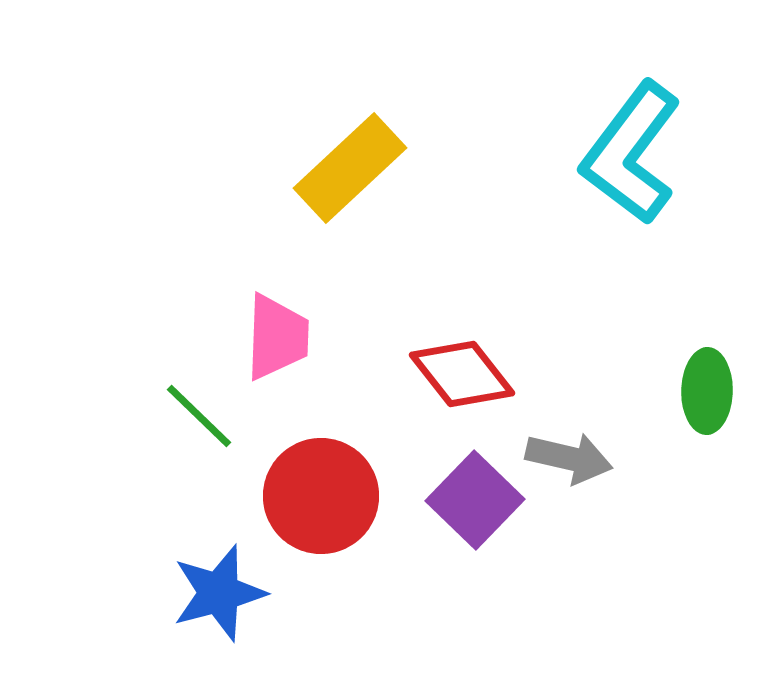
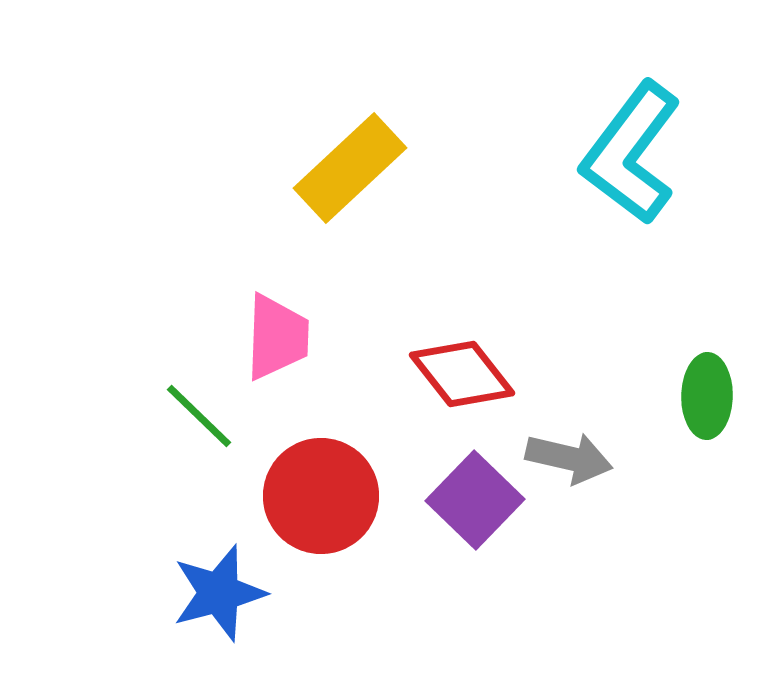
green ellipse: moved 5 px down
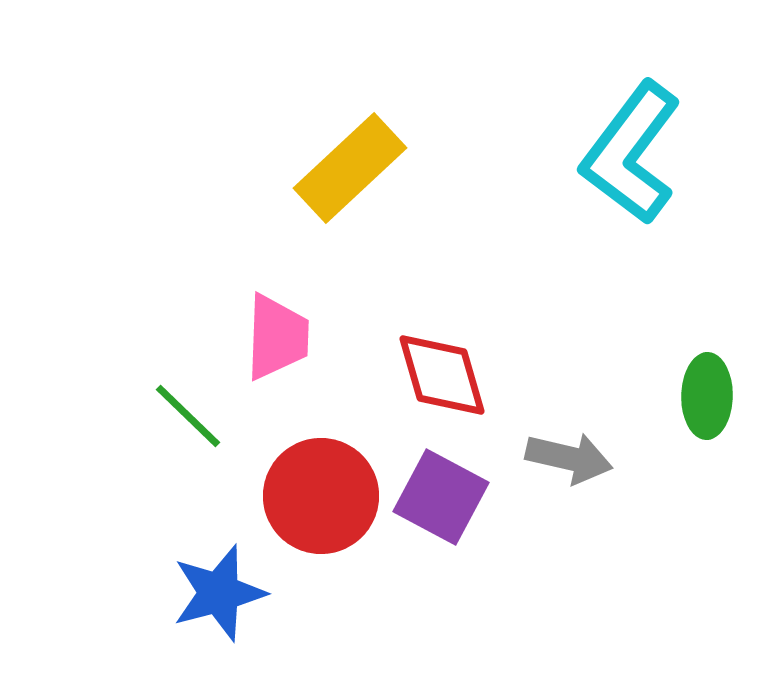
red diamond: moved 20 px left, 1 px down; rotated 22 degrees clockwise
green line: moved 11 px left
purple square: moved 34 px left, 3 px up; rotated 16 degrees counterclockwise
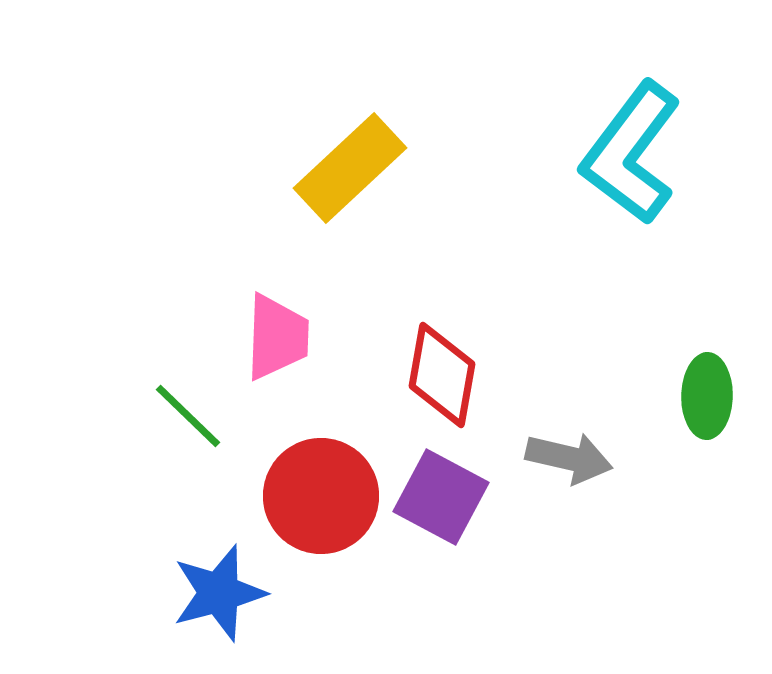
red diamond: rotated 26 degrees clockwise
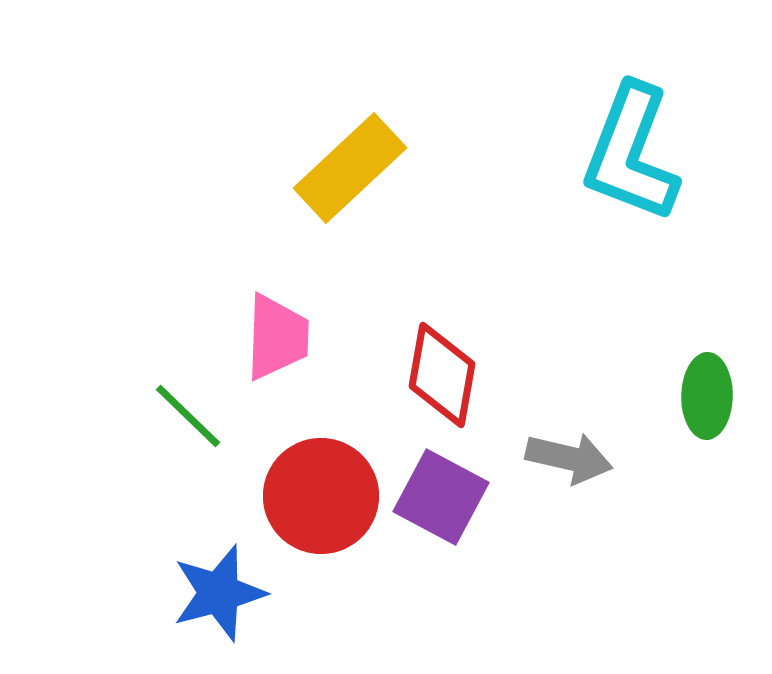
cyan L-shape: rotated 16 degrees counterclockwise
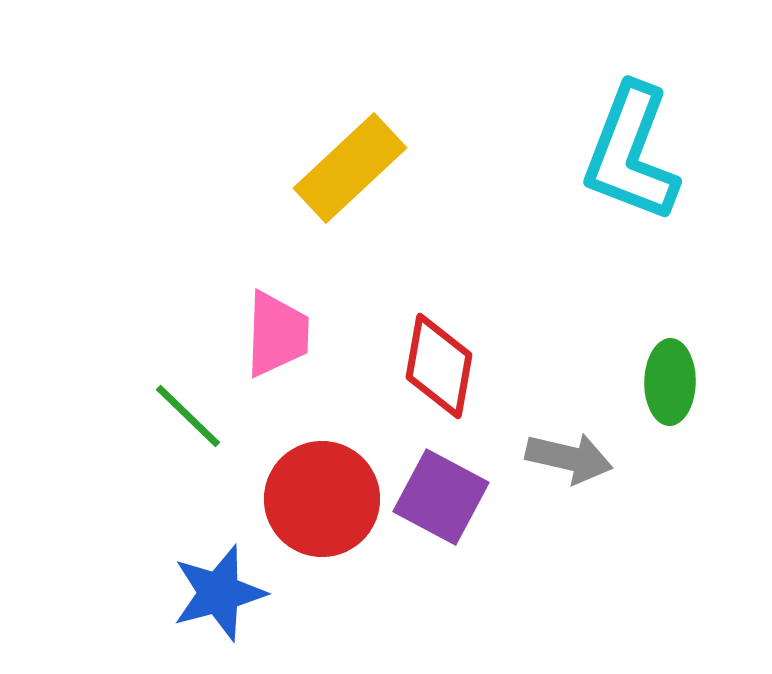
pink trapezoid: moved 3 px up
red diamond: moved 3 px left, 9 px up
green ellipse: moved 37 px left, 14 px up
red circle: moved 1 px right, 3 px down
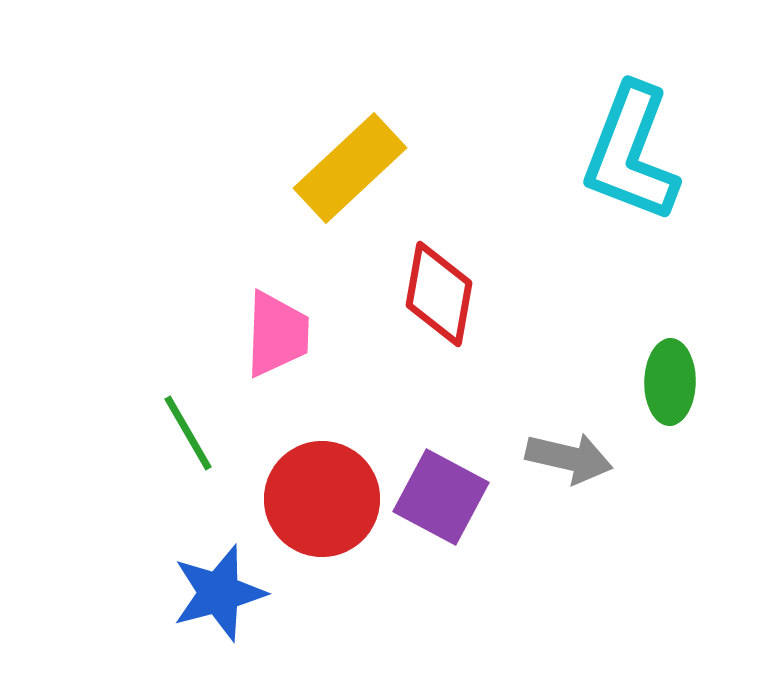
red diamond: moved 72 px up
green line: moved 17 px down; rotated 16 degrees clockwise
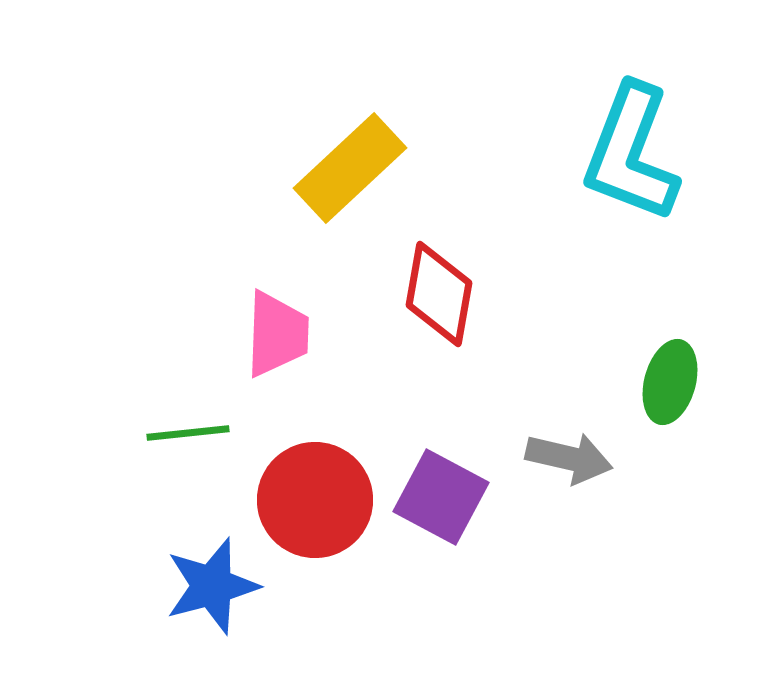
green ellipse: rotated 14 degrees clockwise
green line: rotated 66 degrees counterclockwise
red circle: moved 7 px left, 1 px down
blue star: moved 7 px left, 7 px up
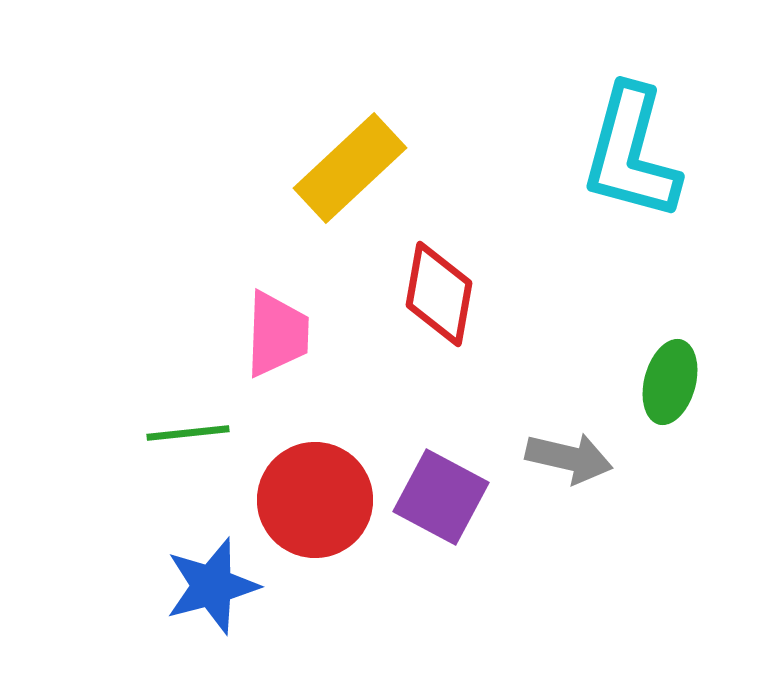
cyan L-shape: rotated 6 degrees counterclockwise
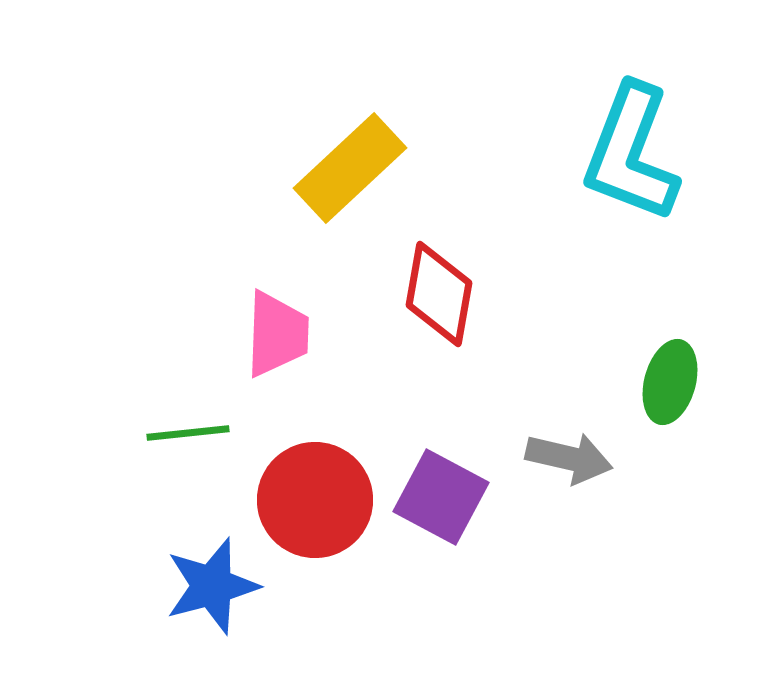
cyan L-shape: rotated 6 degrees clockwise
